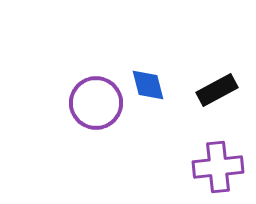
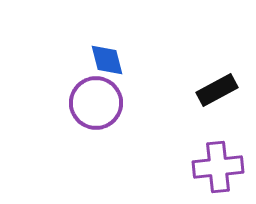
blue diamond: moved 41 px left, 25 px up
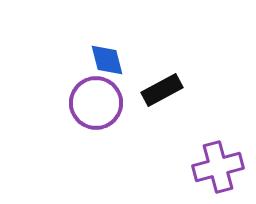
black rectangle: moved 55 px left
purple cross: rotated 9 degrees counterclockwise
